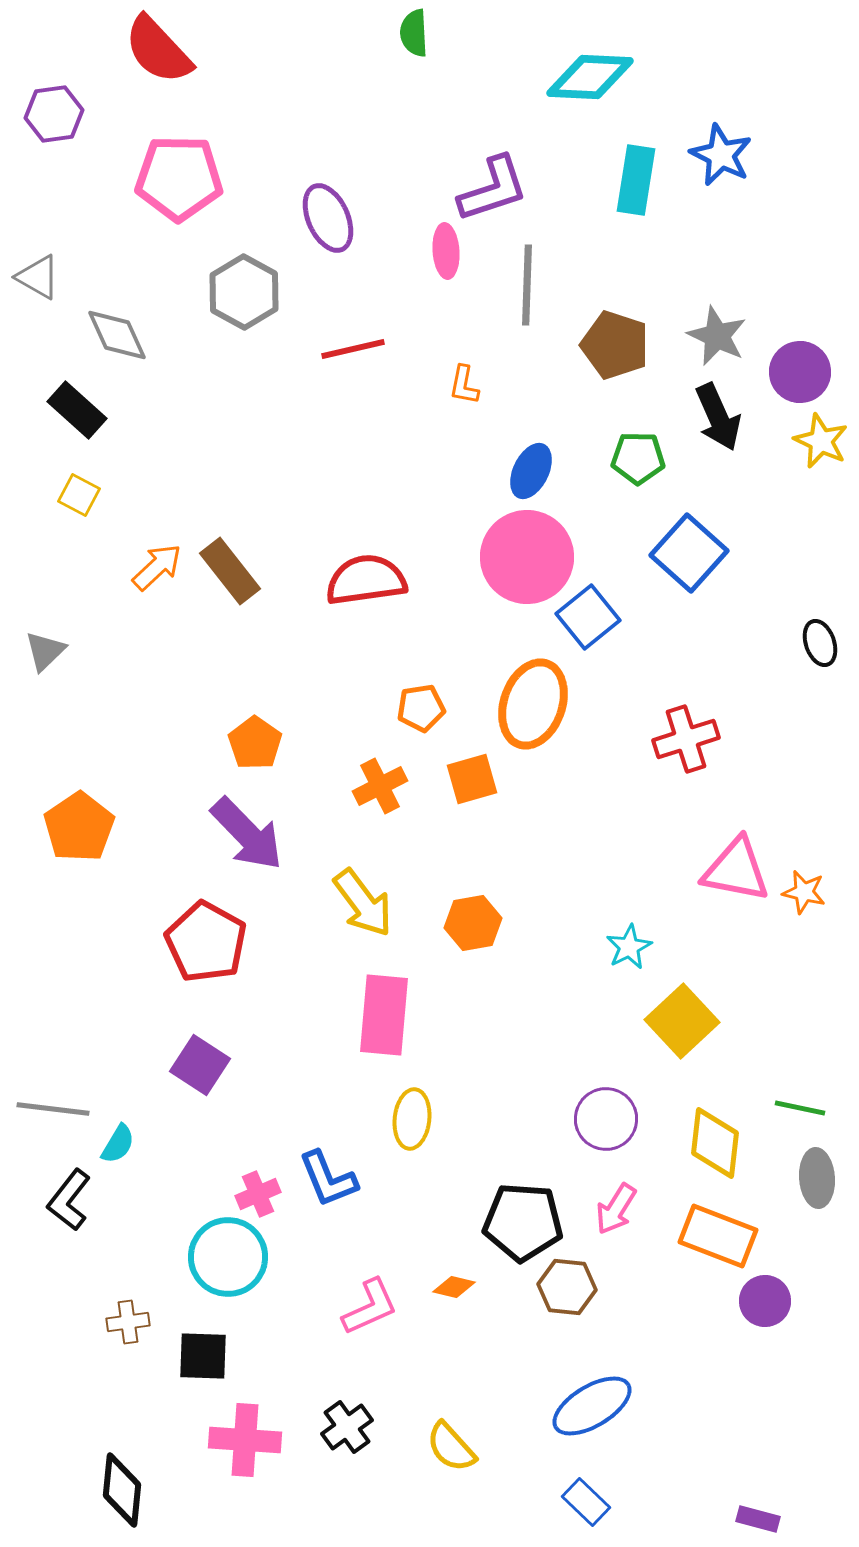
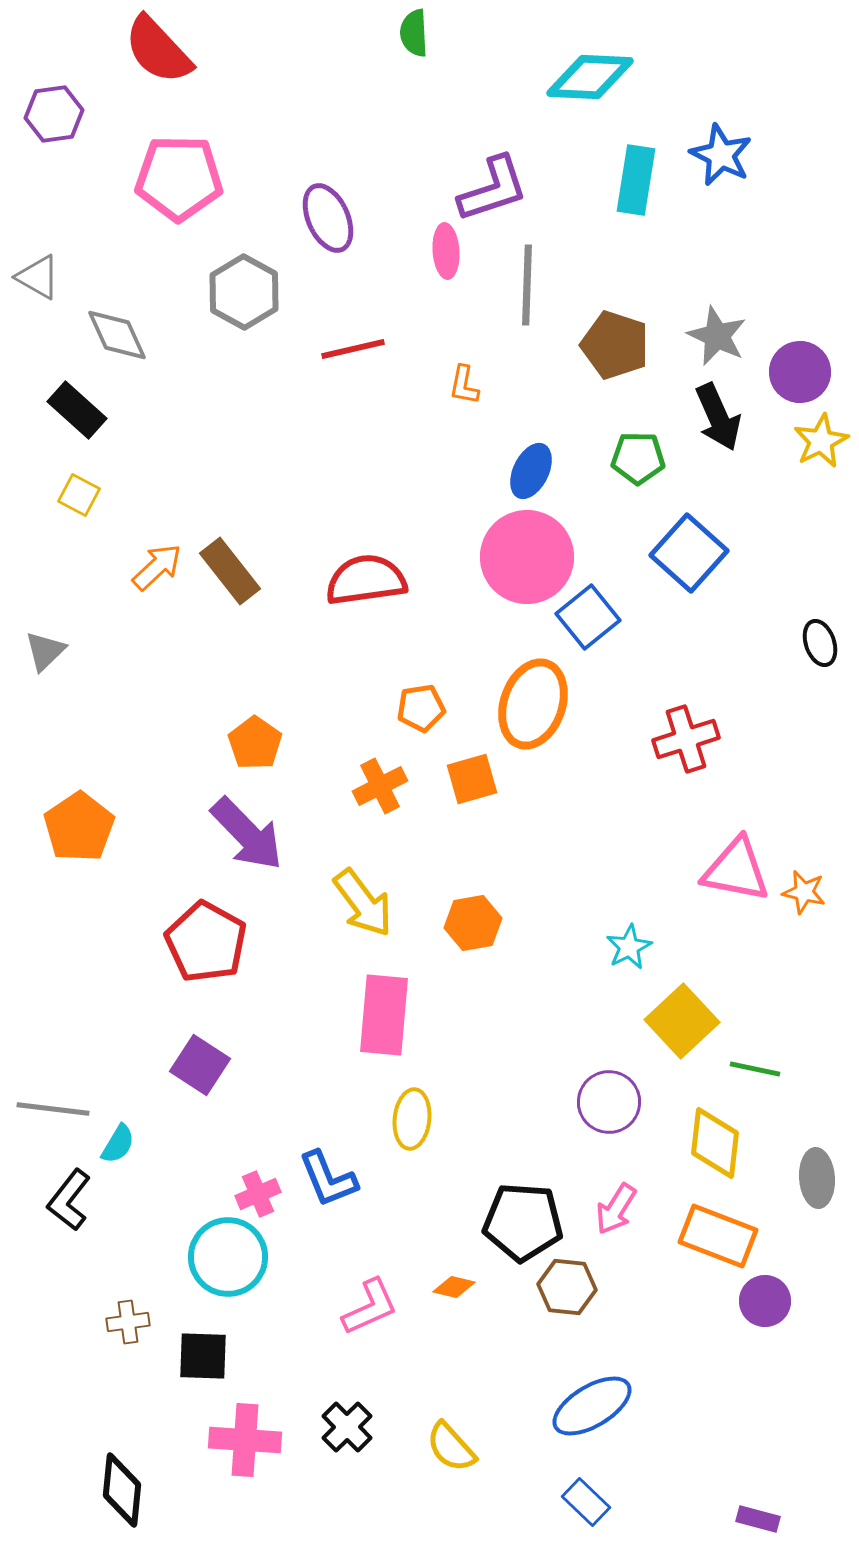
yellow star at (821, 441): rotated 20 degrees clockwise
green line at (800, 1108): moved 45 px left, 39 px up
purple circle at (606, 1119): moved 3 px right, 17 px up
black cross at (347, 1427): rotated 9 degrees counterclockwise
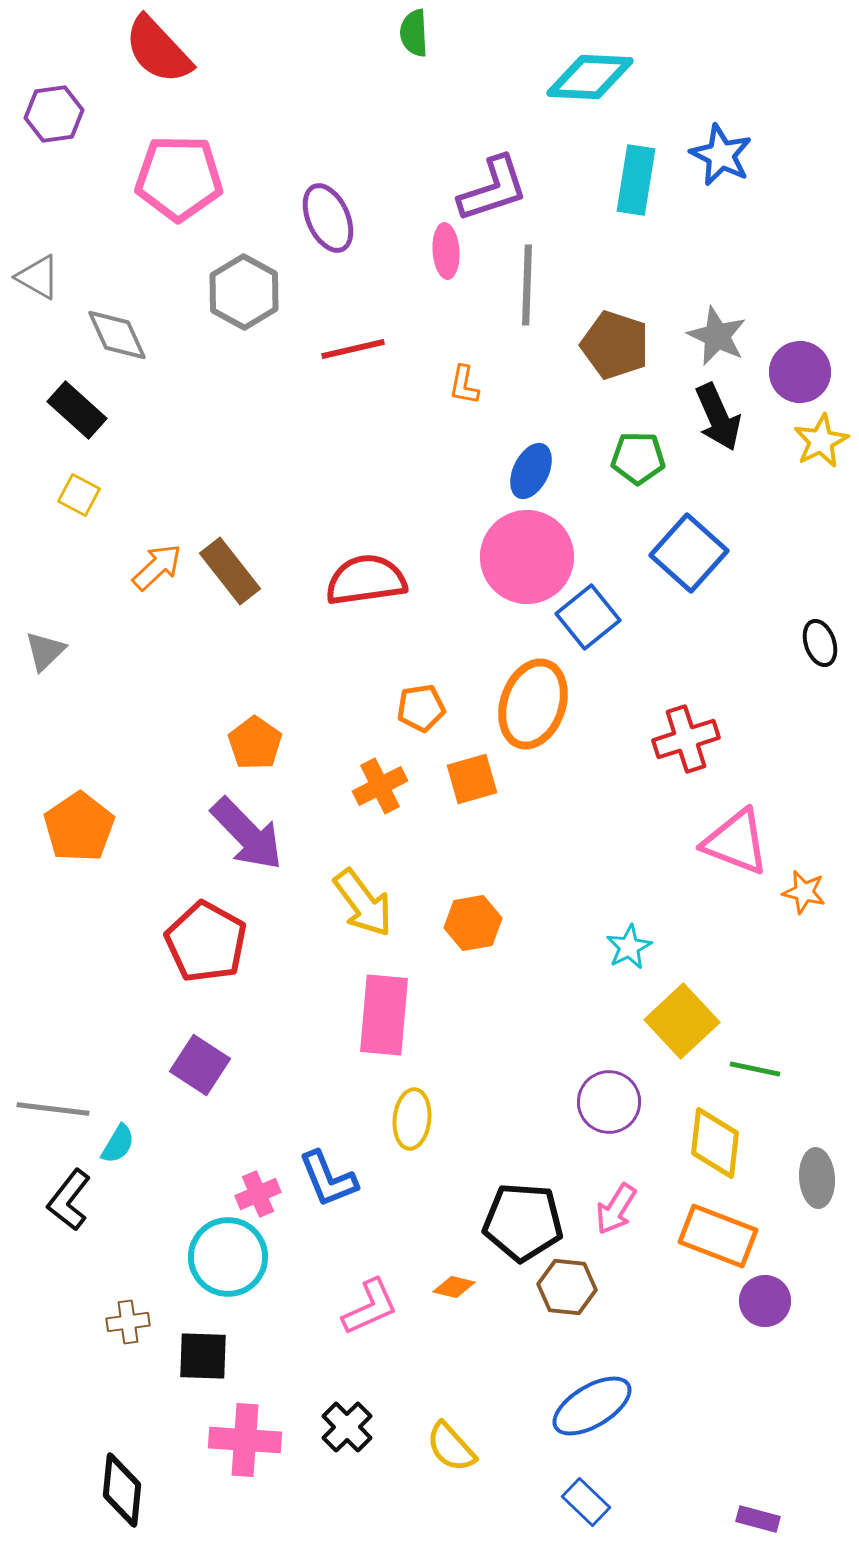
pink triangle at (736, 870): moved 28 px up; rotated 10 degrees clockwise
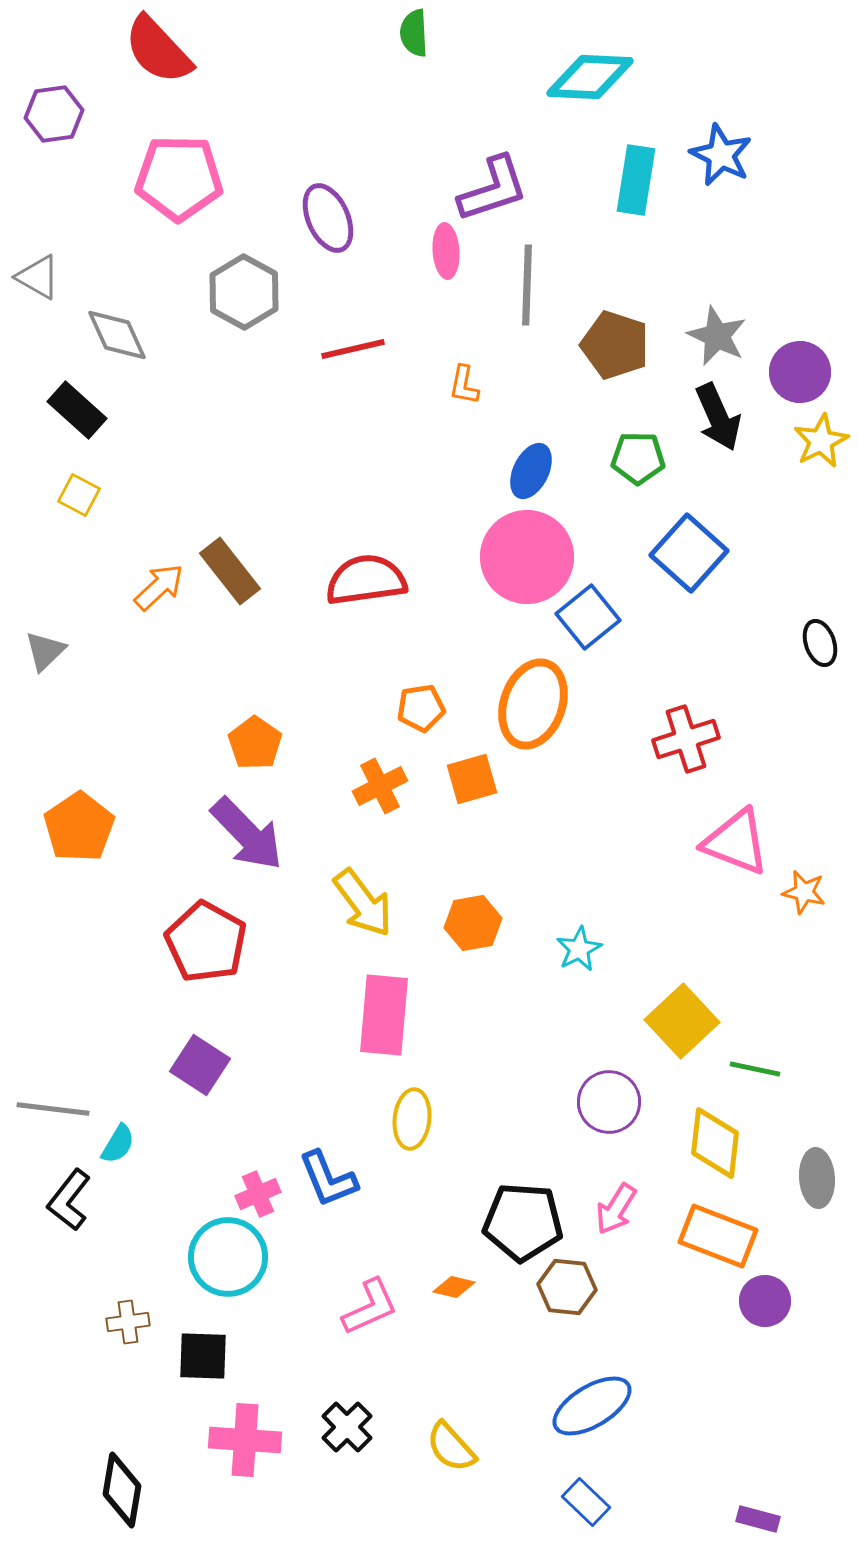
orange arrow at (157, 567): moved 2 px right, 20 px down
cyan star at (629, 947): moved 50 px left, 2 px down
black diamond at (122, 1490): rotated 4 degrees clockwise
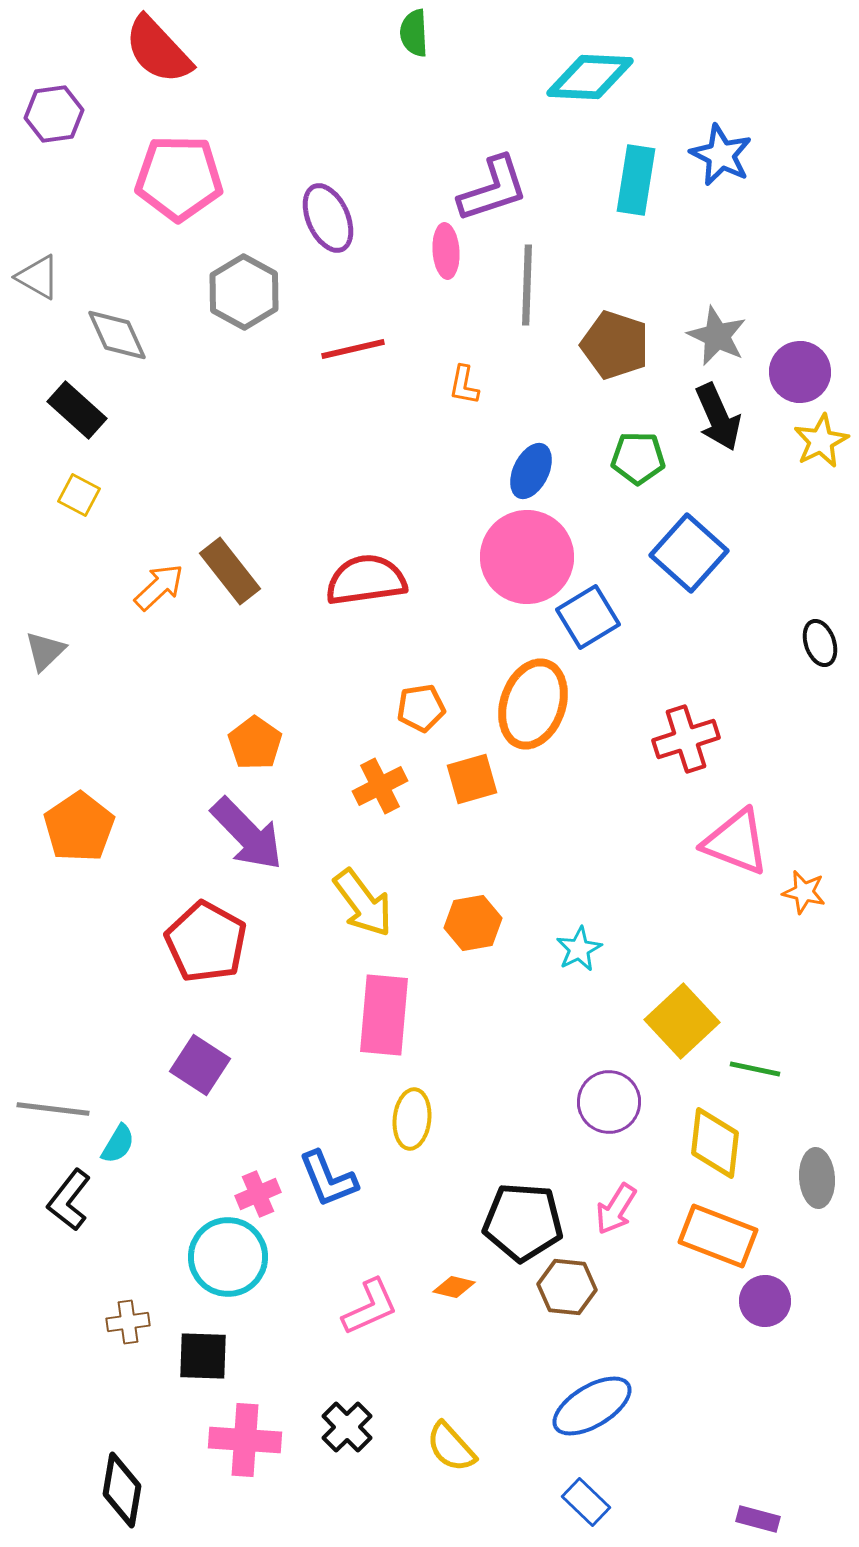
blue square at (588, 617): rotated 8 degrees clockwise
